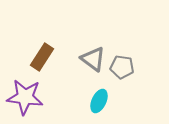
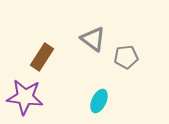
gray triangle: moved 20 px up
gray pentagon: moved 4 px right, 10 px up; rotated 15 degrees counterclockwise
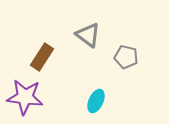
gray triangle: moved 5 px left, 4 px up
gray pentagon: rotated 20 degrees clockwise
cyan ellipse: moved 3 px left
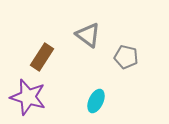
purple star: moved 3 px right; rotated 9 degrees clockwise
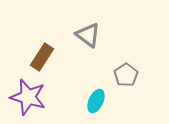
gray pentagon: moved 18 px down; rotated 25 degrees clockwise
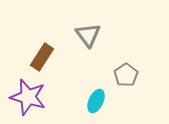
gray triangle: rotated 16 degrees clockwise
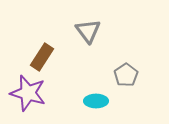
gray triangle: moved 4 px up
purple star: moved 4 px up
cyan ellipse: rotated 65 degrees clockwise
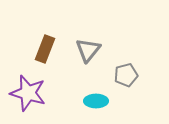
gray triangle: moved 19 px down; rotated 16 degrees clockwise
brown rectangle: moved 3 px right, 8 px up; rotated 12 degrees counterclockwise
gray pentagon: rotated 20 degrees clockwise
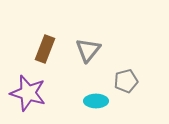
gray pentagon: moved 6 px down
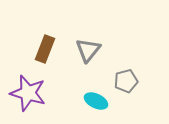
cyan ellipse: rotated 25 degrees clockwise
